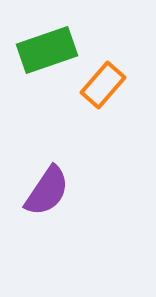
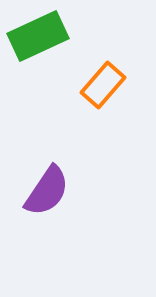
green rectangle: moved 9 px left, 14 px up; rotated 6 degrees counterclockwise
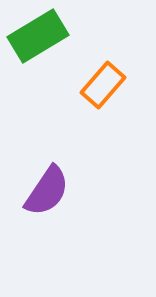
green rectangle: rotated 6 degrees counterclockwise
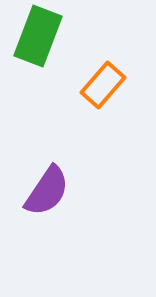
green rectangle: rotated 38 degrees counterclockwise
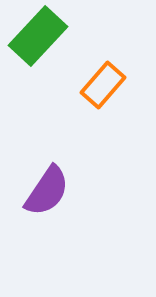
green rectangle: rotated 22 degrees clockwise
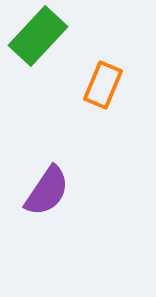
orange rectangle: rotated 18 degrees counterclockwise
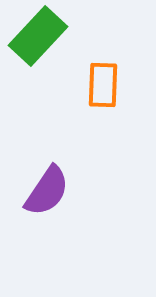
orange rectangle: rotated 21 degrees counterclockwise
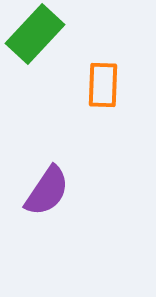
green rectangle: moved 3 px left, 2 px up
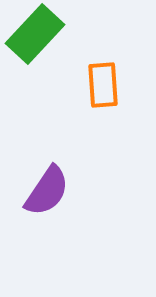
orange rectangle: rotated 6 degrees counterclockwise
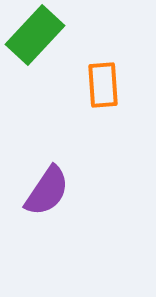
green rectangle: moved 1 px down
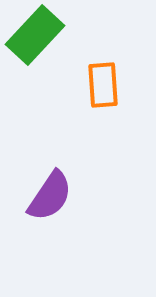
purple semicircle: moved 3 px right, 5 px down
